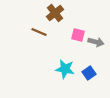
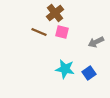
pink square: moved 16 px left, 3 px up
gray arrow: rotated 140 degrees clockwise
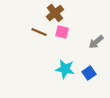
gray arrow: rotated 14 degrees counterclockwise
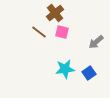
brown line: rotated 14 degrees clockwise
cyan star: rotated 18 degrees counterclockwise
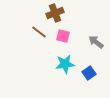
brown cross: rotated 18 degrees clockwise
pink square: moved 1 px right, 4 px down
gray arrow: rotated 77 degrees clockwise
cyan star: moved 5 px up
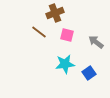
pink square: moved 4 px right, 1 px up
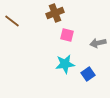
brown line: moved 27 px left, 11 px up
gray arrow: moved 2 px right, 1 px down; rotated 49 degrees counterclockwise
blue square: moved 1 px left, 1 px down
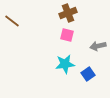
brown cross: moved 13 px right
gray arrow: moved 3 px down
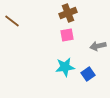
pink square: rotated 24 degrees counterclockwise
cyan star: moved 3 px down
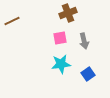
brown line: rotated 63 degrees counterclockwise
pink square: moved 7 px left, 3 px down
gray arrow: moved 14 px left, 5 px up; rotated 91 degrees counterclockwise
cyan star: moved 4 px left, 3 px up
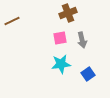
gray arrow: moved 2 px left, 1 px up
